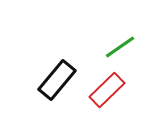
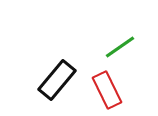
red rectangle: rotated 72 degrees counterclockwise
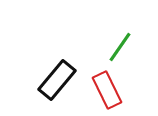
green line: rotated 20 degrees counterclockwise
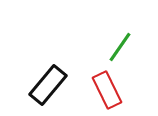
black rectangle: moved 9 px left, 5 px down
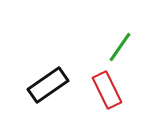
black rectangle: rotated 15 degrees clockwise
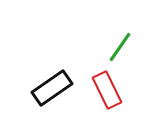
black rectangle: moved 4 px right, 3 px down
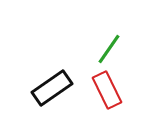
green line: moved 11 px left, 2 px down
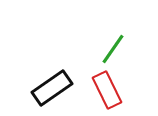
green line: moved 4 px right
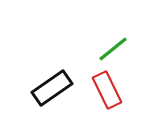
green line: rotated 16 degrees clockwise
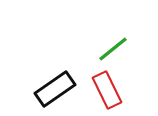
black rectangle: moved 3 px right, 1 px down
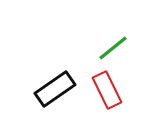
green line: moved 1 px up
